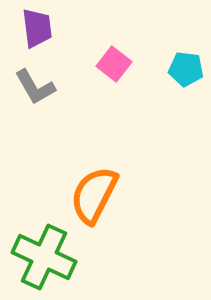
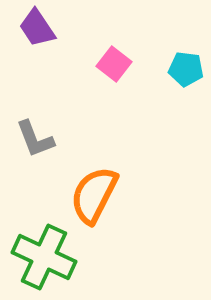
purple trapezoid: rotated 153 degrees clockwise
gray L-shape: moved 52 px down; rotated 9 degrees clockwise
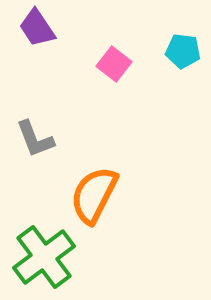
cyan pentagon: moved 3 px left, 18 px up
green cross: rotated 28 degrees clockwise
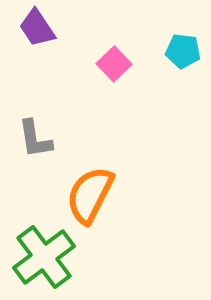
pink square: rotated 8 degrees clockwise
gray L-shape: rotated 12 degrees clockwise
orange semicircle: moved 4 px left
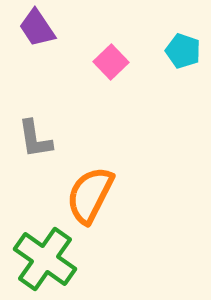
cyan pentagon: rotated 12 degrees clockwise
pink square: moved 3 px left, 2 px up
green cross: moved 1 px right, 2 px down; rotated 18 degrees counterclockwise
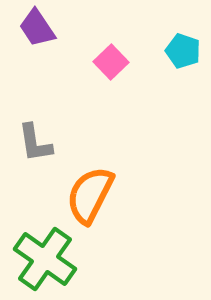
gray L-shape: moved 4 px down
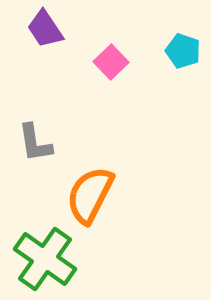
purple trapezoid: moved 8 px right, 1 px down
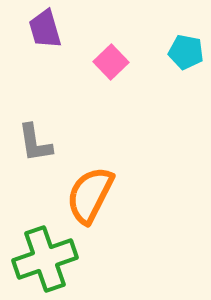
purple trapezoid: rotated 18 degrees clockwise
cyan pentagon: moved 3 px right, 1 px down; rotated 8 degrees counterclockwise
green cross: rotated 36 degrees clockwise
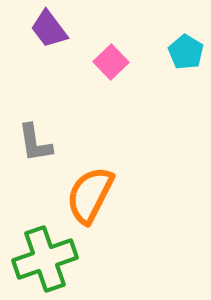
purple trapezoid: moved 4 px right; rotated 21 degrees counterclockwise
cyan pentagon: rotated 20 degrees clockwise
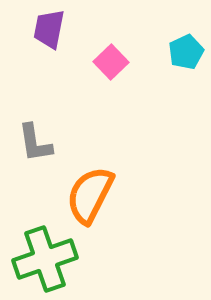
purple trapezoid: rotated 48 degrees clockwise
cyan pentagon: rotated 16 degrees clockwise
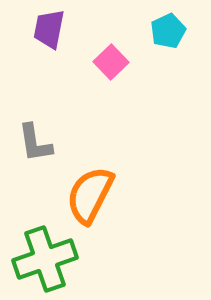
cyan pentagon: moved 18 px left, 21 px up
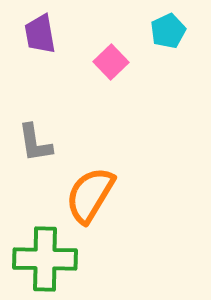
purple trapezoid: moved 9 px left, 5 px down; rotated 21 degrees counterclockwise
orange semicircle: rotated 4 degrees clockwise
green cross: rotated 20 degrees clockwise
